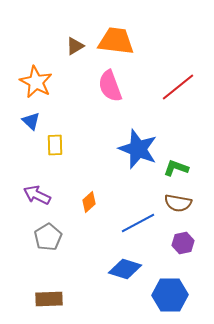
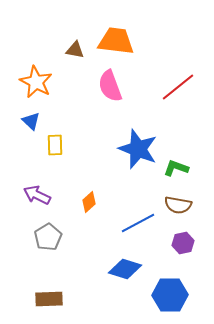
brown triangle: moved 4 px down; rotated 42 degrees clockwise
brown semicircle: moved 2 px down
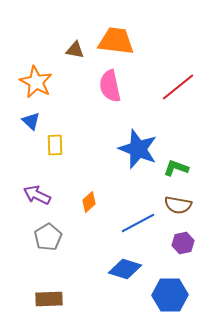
pink semicircle: rotated 8 degrees clockwise
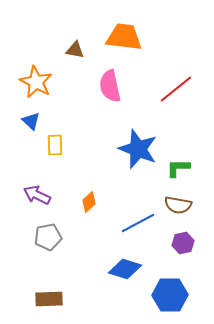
orange trapezoid: moved 8 px right, 4 px up
red line: moved 2 px left, 2 px down
green L-shape: moved 2 px right; rotated 20 degrees counterclockwise
gray pentagon: rotated 20 degrees clockwise
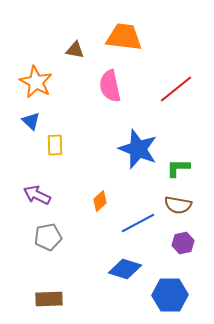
orange diamond: moved 11 px right, 1 px up
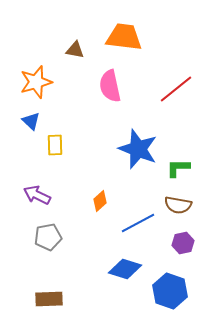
orange star: rotated 28 degrees clockwise
blue hexagon: moved 4 px up; rotated 20 degrees clockwise
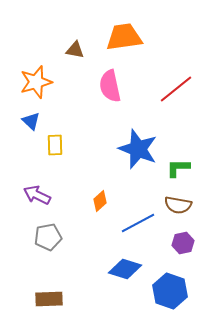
orange trapezoid: rotated 15 degrees counterclockwise
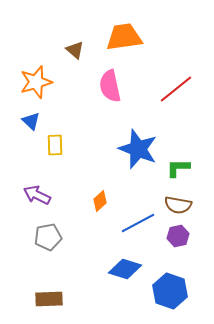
brown triangle: rotated 30 degrees clockwise
purple hexagon: moved 5 px left, 7 px up
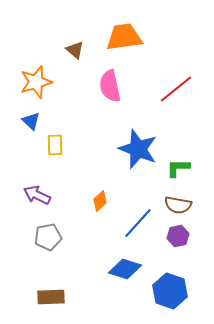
blue line: rotated 20 degrees counterclockwise
brown rectangle: moved 2 px right, 2 px up
